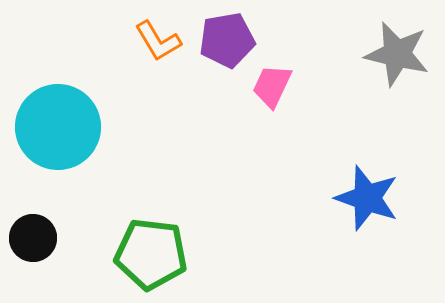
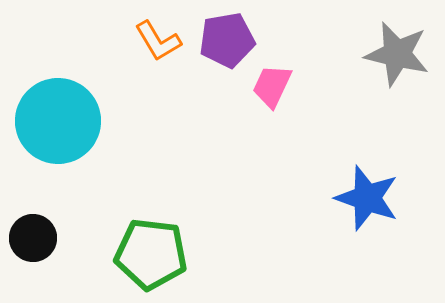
cyan circle: moved 6 px up
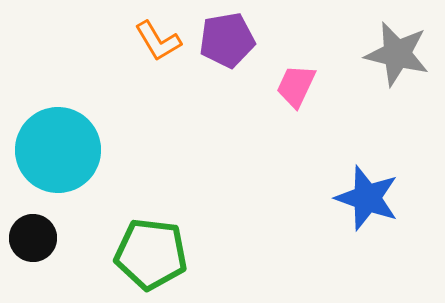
pink trapezoid: moved 24 px right
cyan circle: moved 29 px down
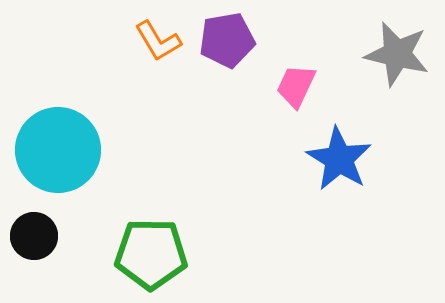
blue star: moved 28 px left, 39 px up; rotated 12 degrees clockwise
black circle: moved 1 px right, 2 px up
green pentagon: rotated 6 degrees counterclockwise
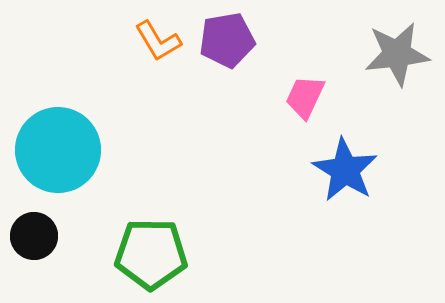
gray star: rotated 20 degrees counterclockwise
pink trapezoid: moved 9 px right, 11 px down
blue star: moved 6 px right, 11 px down
